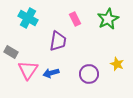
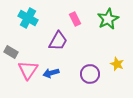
purple trapezoid: rotated 20 degrees clockwise
purple circle: moved 1 px right
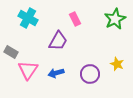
green star: moved 7 px right
blue arrow: moved 5 px right
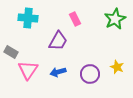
cyan cross: rotated 24 degrees counterclockwise
yellow star: moved 3 px down
blue arrow: moved 2 px right, 1 px up
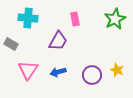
pink rectangle: rotated 16 degrees clockwise
gray rectangle: moved 8 px up
yellow star: moved 3 px down
purple circle: moved 2 px right, 1 px down
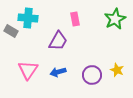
gray rectangle: moved 13 px up
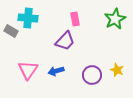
purple trapezoid: moved 7 px right; rotated 15 degrees clockwise
blue arrow: moved 2 px left, 1 px up
